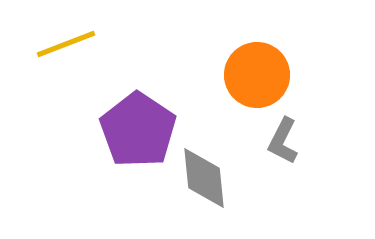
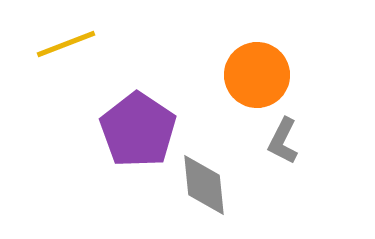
gray diamond: moved 7 px down
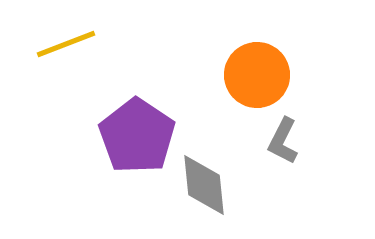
purple pentagon: moved 1 px left, 6 px down
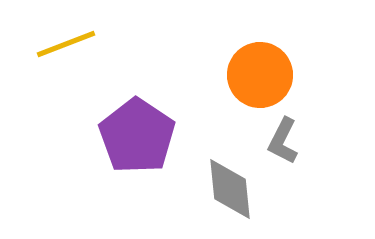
orange circle: moved 3 px right
gray diamond: moved 26 px right, 4 px down
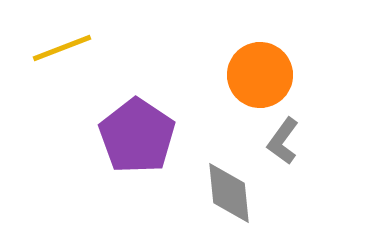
yellow line: moved 4 px left, 4 px down
gray L-shape: rotated 9 degrees clockwise
gray diamond: moved 1 px left, 4 px down
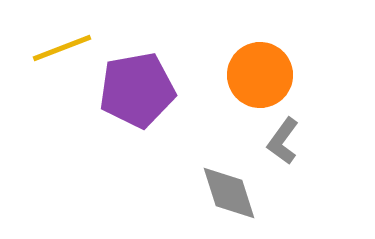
purple pentagon: moved 46 px up; rotated 28 degrees clockwise
gray diamond: rotated 12 degrees counterclockwise
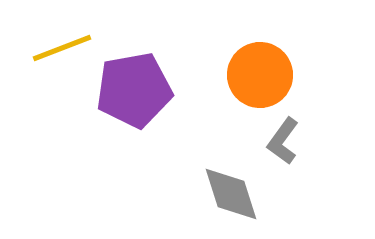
purple pentagon: moved 3 px left
gray diamond: moved 2 px right, 1 px down
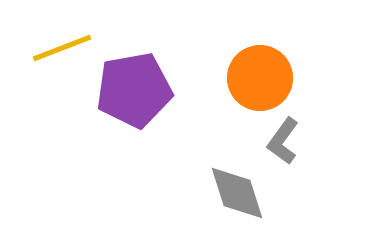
orange circle: moved 3 px down
gray diamond: moved 6 px right, 1 px up
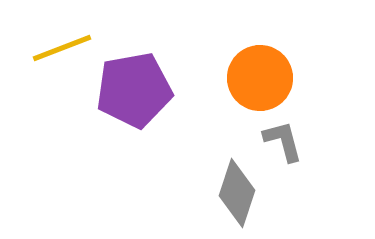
gray L-shape: rotated 129 degrees clockwise
gray diamond: rotated 36 degrees clockwise
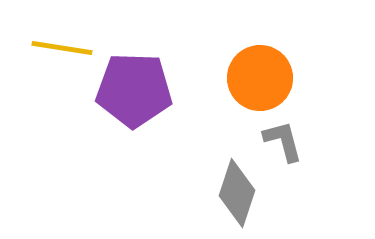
yellow line: rotated 30 degrees clockwise
purple pentagon: rotated 12 degrees clockwise
